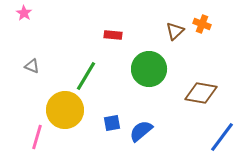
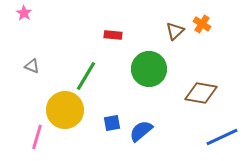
orange cross: rotated 12 degrees clockwise
blue line: rotated 28 degrees clockwise
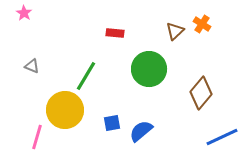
red rectangle: moved 2 px right, 2 px up
brown diamond: rotated 60 degrees counterclockwise
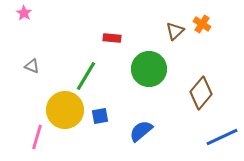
red rectangle: moved 3 px left, 5 px down
blue square: moved 12 px left, 7 px up
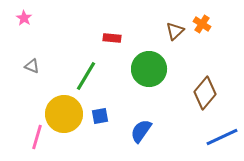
pink star: moved 5 px down
brown diamond: moved 4 px right
yellow circle: moved 1 px left, 4 px down
blue semicircle: rotated 15 degrees counterclockwise
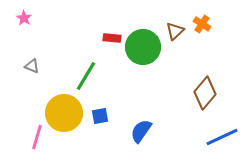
green circle: moved 6 px left, 22 px up
yellow circle: moved 1 px up
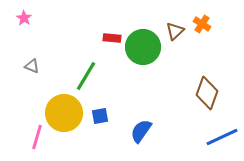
brown diamond: moved 2 px right; rotated 20 degrees counterclockwise
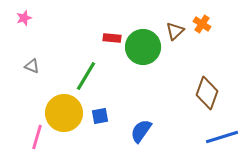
pink star: rotated 21 degrees clockwise
blue line: rotated 8 degrees clockwise
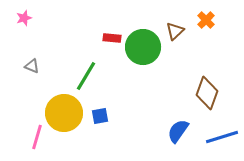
orange cross: moved 4 px right, 4 px up; rotated 12 degrees clockwise
blue semicircle: moved 37 px right
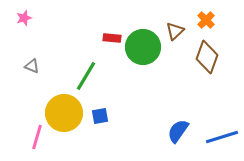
brown diamond: moved 36 px up
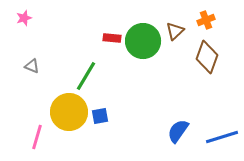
orange cross: rotated 24 degrees clockwise
green circle: moved 6 px up
yellow circle: moved 5 px right, 1 px up
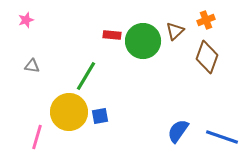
pink star: moved 2 px right, 2 px down
red rectangle: moved 3 px up
gray triangle: rotated 14 degrees counterclockwise
blue line: rotated 36 degrees clockwise
